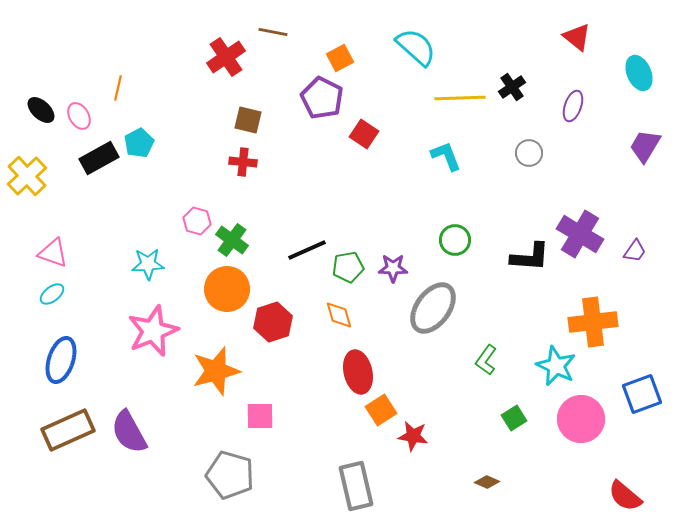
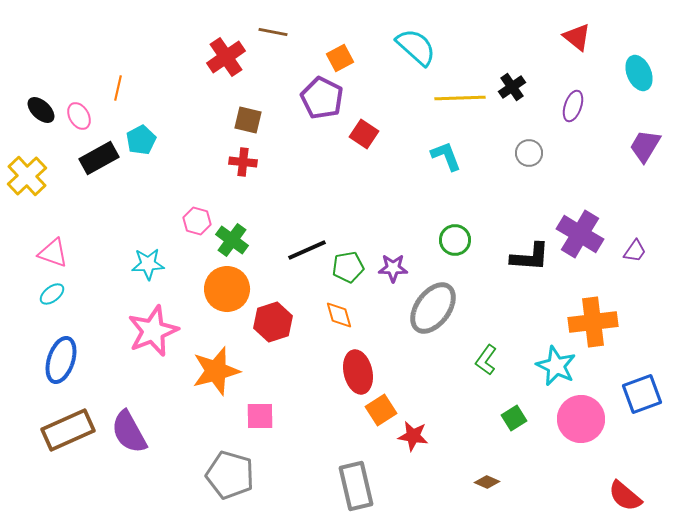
cyan pentagon at (139, 143): moved 2 px right, 3 px up
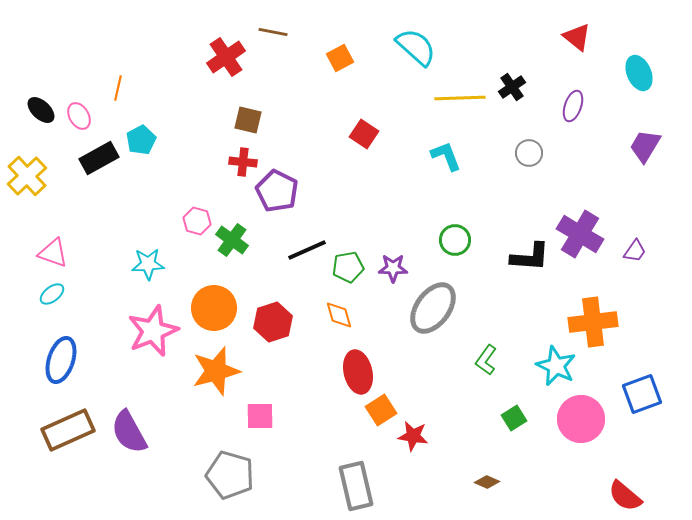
purple pentagon at (322, 98): moved 45 px left, 93 px down
orange circle at (227, 289): moved 13 px left, 19 px down
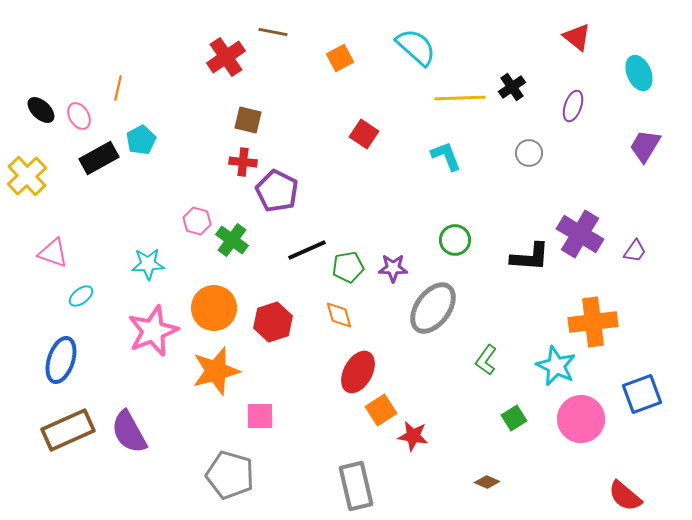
cyan ellipse at (52, 294): moved 29 px right, 2 px down
red ellipse at (358, 372): rotated 42 degrees clockwise
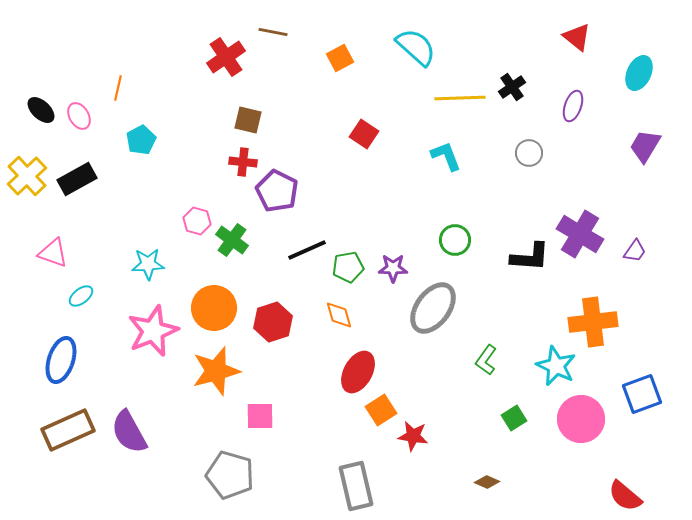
cyan ellipse at (639, 73): rotated 48 degrees clockwise
black rectangle at (99, 158): moved 22 px left, 21 px down
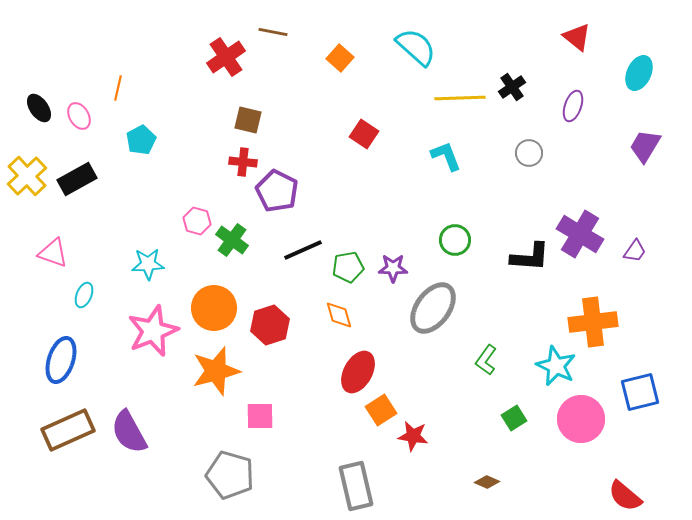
orange square at (340, 58): rotated 20 degrees counterclockwise
black ellipse at (41, 110): moved 2 px left, 2 px up; rotated 12 degrees clockwise
black line at (307, 250): moved 4 px left
cyan ellipse at (81, 296): moved 3 px right, 1 px up; rotated 30 degrees counterclockwise
red hexagon at (273, 322): moved 3 px left, 3 px down
blue square at (642, 394): moved 2 px left, 2 px up; rotated 6 degrees clockwise
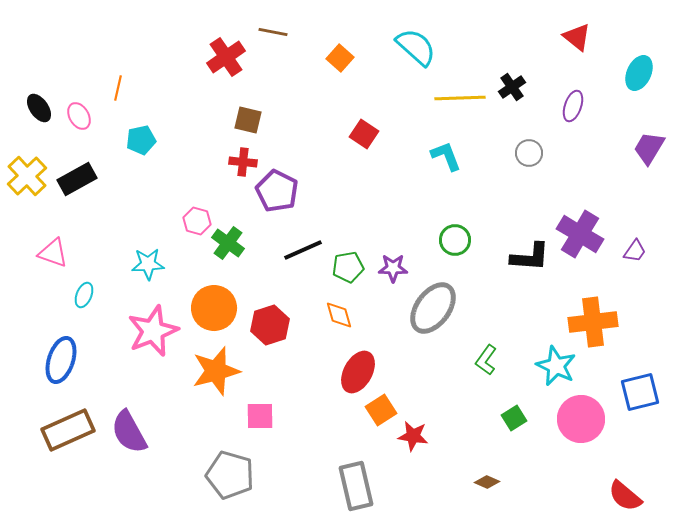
cyan pentagon at (141, 140): rotated 16 degrees clockwise
purple trapezoid at (645, 146): moved 4 px right, 2 px down
green cross at (232, 240): moved 4 px left, 3 px down
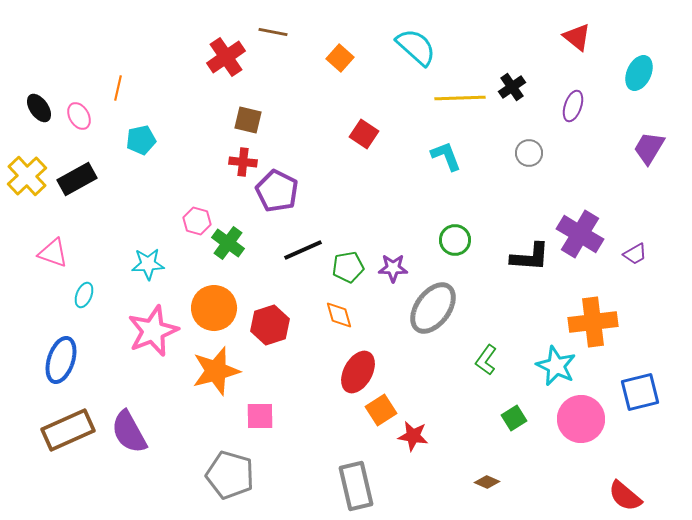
purple trapezoid at (635, 251): moved 3 px down; rotated 25 degrees clockwise
